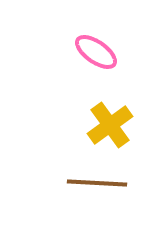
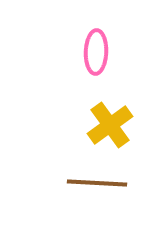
pink ellipse: rotated 57 degrees clockwise
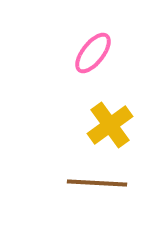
pink ellipse: moved 3 px left, 1 px down; rotated 36 degrees clockwise
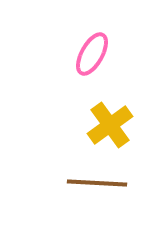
pink ellipse: moved 1 px left, 1 px down; rotated 9 degrees counterclockwise
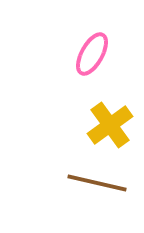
brown line: rotated 10 degrees clockwise
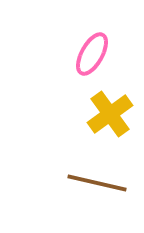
yellow cross: moved 11 px up
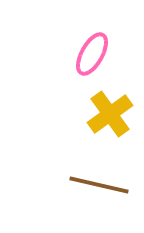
brown line: moved 2 px right, 2 px down
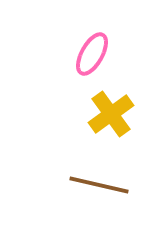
yellow cross: moved 1 px right
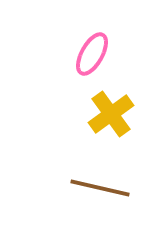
brown line: moved 1 px right, 3 px down
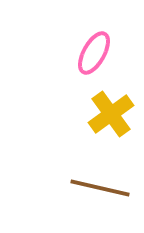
pink ellipse: moved 2 px right, 1 px up
